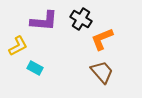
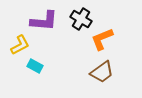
yellow L-shape: moved 2 px right, 1 px up
cyan rectangle: moved 2 px up
brown trapezoid: rotated 95 degrees clockwise
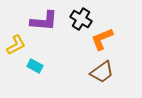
yellow L-shape: moved 4 px left
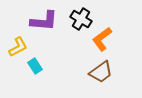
orange L-shape: rotated 15 degrees counterclockwise
yellow L-shape: moved 2 px right, 2 px down
cyan rectangle: rotated 28 degrees clockwise
brown trapezoid: moved 1 px left
